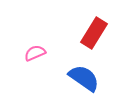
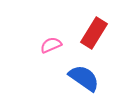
pink semicircle: moved 16 px right, 8 px up
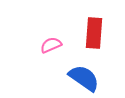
red rectangle: rotated 28 degrees counterclockwise
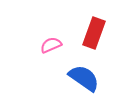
red rectangle: rotated 16 degrees clockwise
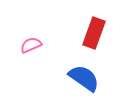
pink semicircle: moved 20 px left
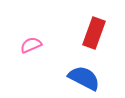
blue semicircle: rotated 8 degrees counterclockwise
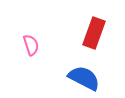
pink semicircle: rotated 95 degrees clockwise
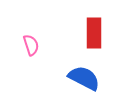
red rectangle: rotated 20 degrees counterclockwise
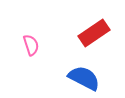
red rectangle: rotated 56 degrees clockwise
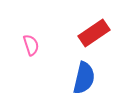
blue semicircle: rotated 76 degrees clockwise
